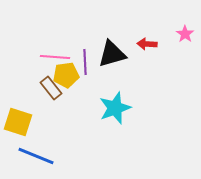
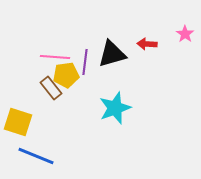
purple line: rotated 10 degrees clockwise
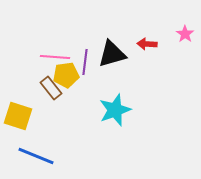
cyan star: moved 2 px down
yellow square: moved 6 px up
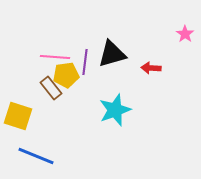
red arrow: moved 4 px right, 24 px down
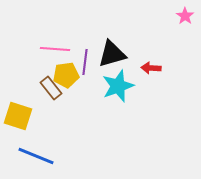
pink star: moved 18 px up
pink line: moved 8 px up
cyan star: moved 3 px right, 24 px up
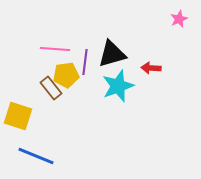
pink star: moved 6 px left, 3 px down; rotated 12 degrees clockwise
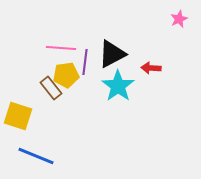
pink line: moved 6 px right, 1 px up
black triangle: rotated 12 degrees counterclockwise
cyan star: rotated 16 degrees counterclockwise
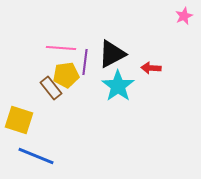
pink star: moved 5 px right, 3 px up
yellow square: moved 1 px right, 4 px down
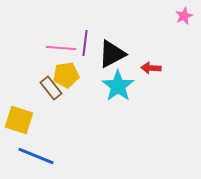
purple line: moved 19 px up
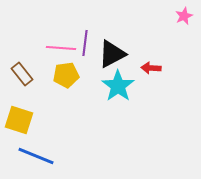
brown rectangle: moved 29 px left, 14 px up
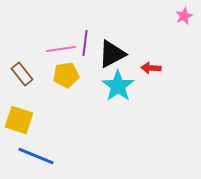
pink line: moved 1 px down; rotated 12 degrees counterclockwise
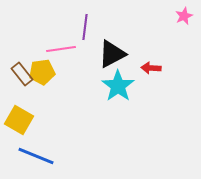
purple line: moved 16 px up
yellow pentagon: moved 24 px left, 3 px up
yellow square: rotated 12 degrees clockwise
